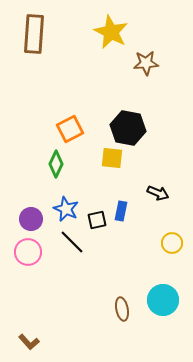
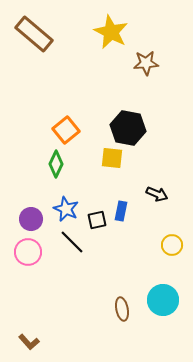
brown rectangle: rotated 54 degrees counterclockwise
orange square: moved 4 px left, 1 px down; rotated 12 degrees counterclockwise
black arrow: moved 1 px left, 1 px down
yellow circle: moved 2 px down
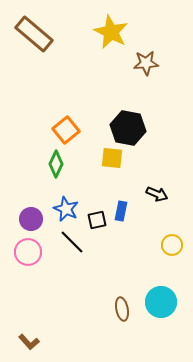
cyan circle: moved 2 px left, 2 px down
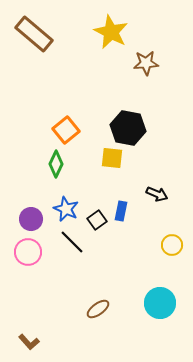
black square: rotated 24 degrees counterclockwise
cyan circle: moved 1 px left, 1 px down
brown ellipse: moved 24 px left; rotated 65 degrees clockwise
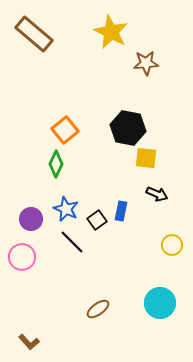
orange square: moved 1 px left
yellow square: moved 34 px right
pink circle: moved 6 px left, 5 px down
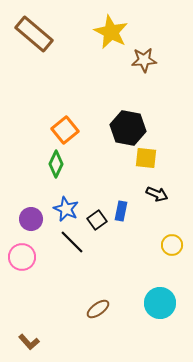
brown star: moved 2 px left, 3 px up
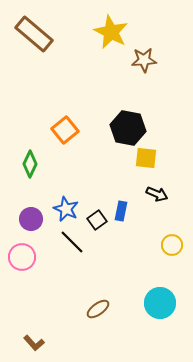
green diamond: moved 26 px left
brown L-shape: moved 5 px right, 1 px down
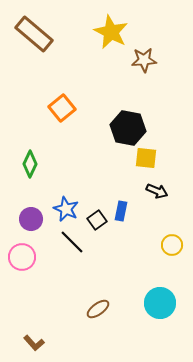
orange square: moved 3 px left, 22 px up
black arrow: moved 3 px up
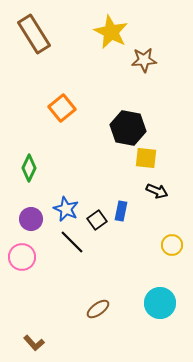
brown rectangle: rotated 18 degrees clockwise
green diamond: moved 1 px left, 4 px down
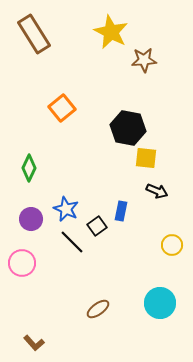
black square: moved 6 px down
pink circle: moved 6 px down
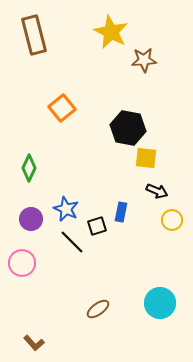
brown rectangle: moved 1 px down; rotated 18 degrees clockwise
blue rectangle: moved 1 px down
black square: rotated 18 degrees clockwise
yellow circle: moved 25 px up
